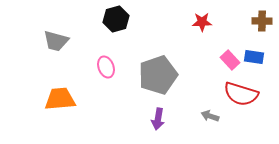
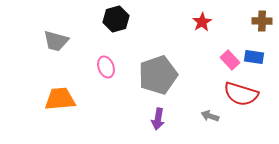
red star: rotated 30 degrees counterclockwise
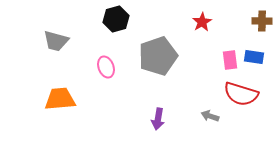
pink rectangle: rotated 36 degrees clockwise
gray pentagon: moved 19 px up
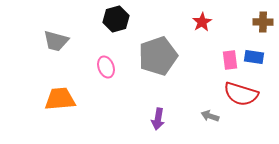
brown cross: moved 1 px right, 1 px down
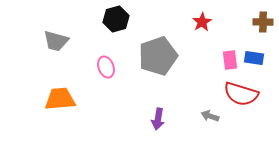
blue rectangle: moved 1 px down
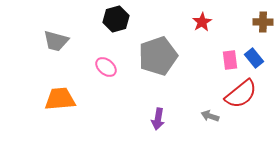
blue rectangle: rotated 42 degrees clockwise
pink ellipse: rotated 30 degrees counterclockwise
red semicircle: rotated 56 degrees counterclockwise
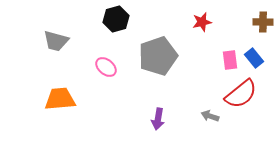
red star: rotated 18 degrees clockwise
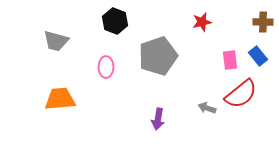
black hexagon: moved 1 px left, 2 px down; rotated 25 degrees counterclockwise
blue rectangle: moved 4 px right, 2 px up
pink ellipse: rotated 50 degrees clockwise
gray arrow: moved 3 px left, 8 px up
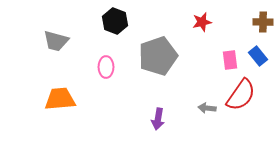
red semicircle: moved 1 px down; rotated 16 degrees counterclockwise
gray arrow: rotated 12 degrees counterclockwise
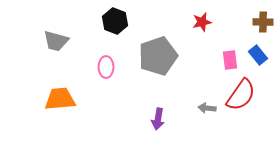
blue rectangle: moved 1 px up
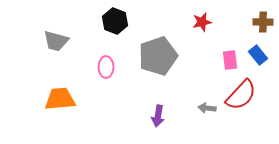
red semicircle: rotated 8 degrees clockwise
purple arrow: moved 3 px up
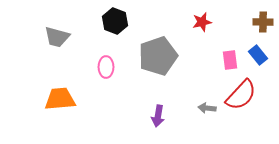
gray trapezoid: moved 1 px right, 4 px up
